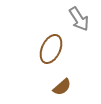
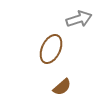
gray arrow: rotated 75 degrees counterclockwise
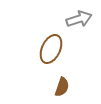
brown semicircle: rotated 30 degrees counterclockwise
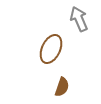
gray arrow: rotated 95 degrees counterclockwise
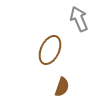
brown ellipse: moved 1 px left, 1 px down
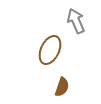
gray arrow: moved 3 px left, 2 px down
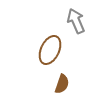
brown semicircle: moved 3 px up
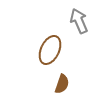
gray arrow: moved 3 px right
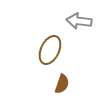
gray arrow: rotated 60 degrees counterclockwise
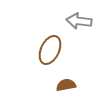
brown semicircle: moved 4 px right, 1 px down; rotated 120 degrees counterclockwise
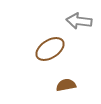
brown ellipse: moved 1 px up; rotated 32 degrees clockwise
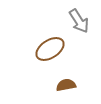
gray arrow: rotated 130 degrees counterclockwise
